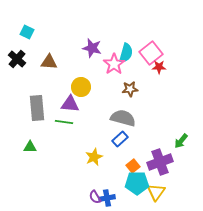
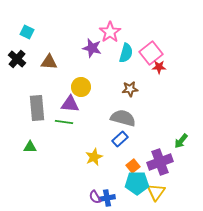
pink star: moved 4 px left, 32 px up
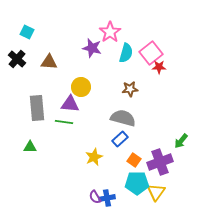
orange square: moved 1 px right, 6 px up; rotated 16 degrees counterclockwise
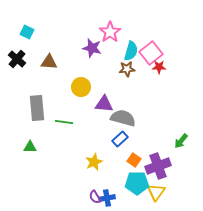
cyan semicircle: moved 5 px right, 2 px up
brown star: moved 3 px left, 20 px up
purple triangle: moved 34 px right
yellow star: moved 5 px down
purple cross: moved 2 px left, 4 px down
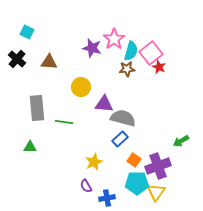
pink star: moved 4 px right, 7 px down
red star: rotated 24 degrees clockwise
green arrow: rotated 21 degrees clockwise
purple semicircle: moved 9 px left, 11 px up
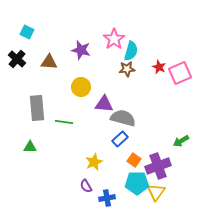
purple star: moved 11 px left, 2 px down
pink square: moved 29 px right, 20 px down; rotated 15 degrees clockwise
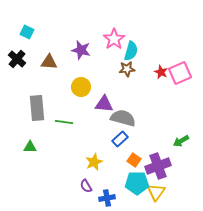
red star: moved 2 px right, 5 px down
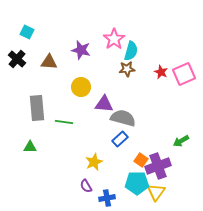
pink square: moved 4 px right, 1 px down
orange square: moved 7 px right
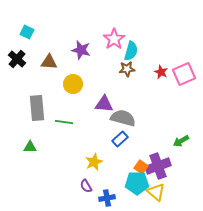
yellow circle: moved 8 px left, 3 px up
orange square: moved 7 px down
yellow triangle: rotated 24 degrees counterclockwise
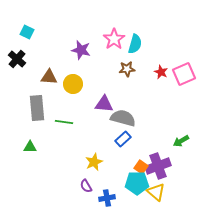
cyan semicircle: moved 4 px right, 7 px up
brown triangle: moved 15 px down
blue rectangle: moved 3 px right
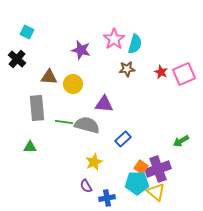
gray semicircle: moved 36 px left, 7 px down
purple cross: moved 3 px down
